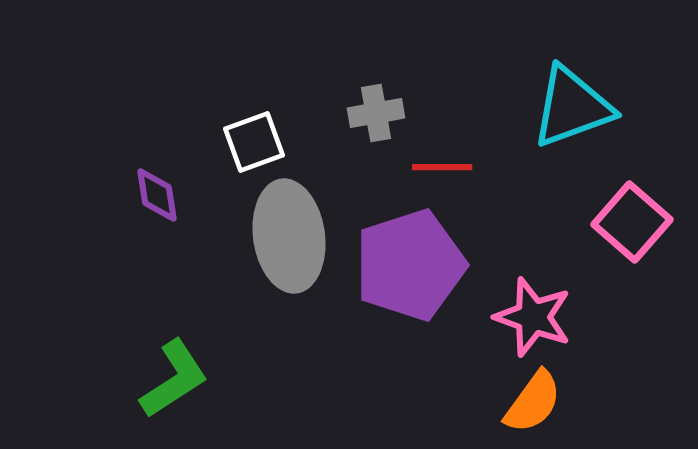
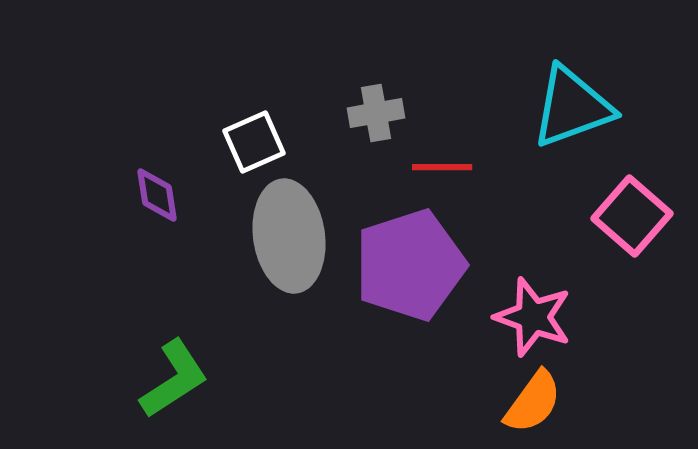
white square: rotated 4 degrees counterclockwise
pink square: moved 6 px up
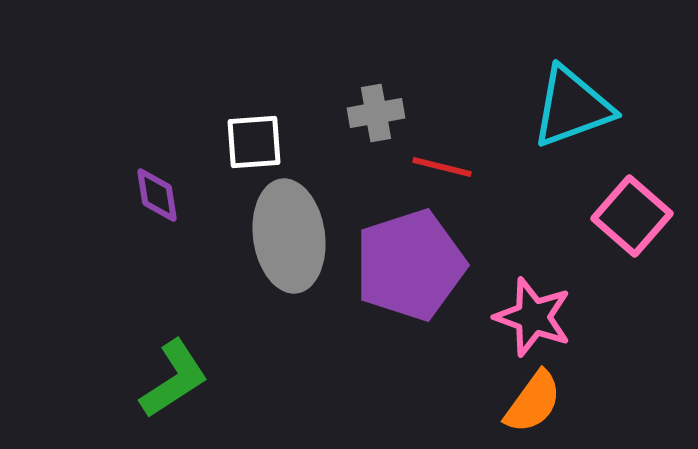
white square: rotated 20 degrees clockwise
red line: rotated 14 degrees clockwise
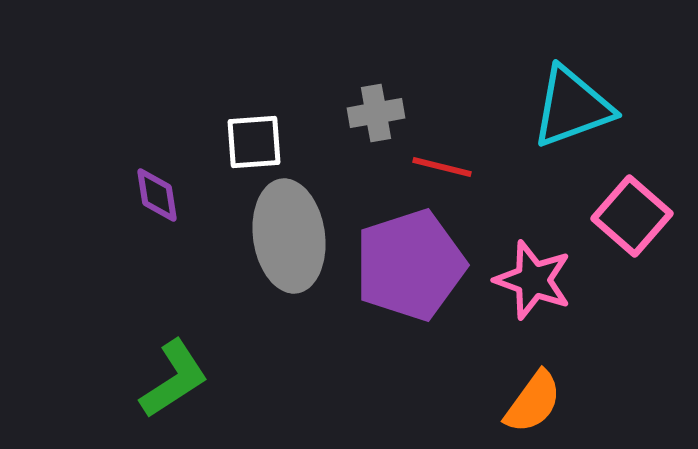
pink star: moved 37 px up
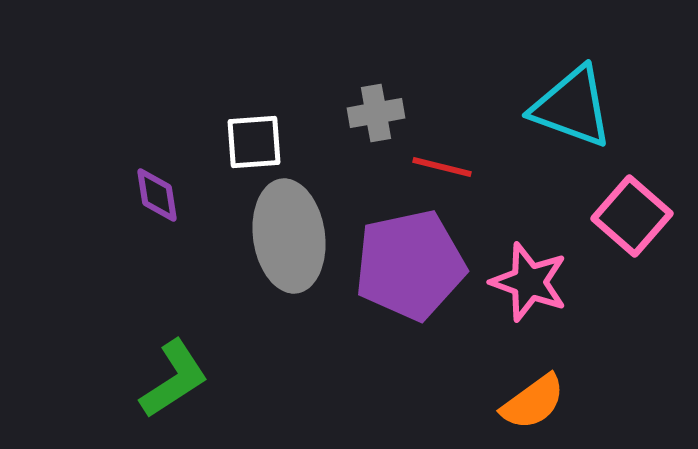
cyan triangle: rotated 40 degrees clockwise
purple pentagon: rotated 6 degrees clockwise
pink star: moved 4 px left, 2 px down
orange semicircle: rotated 18 degrees clockwise
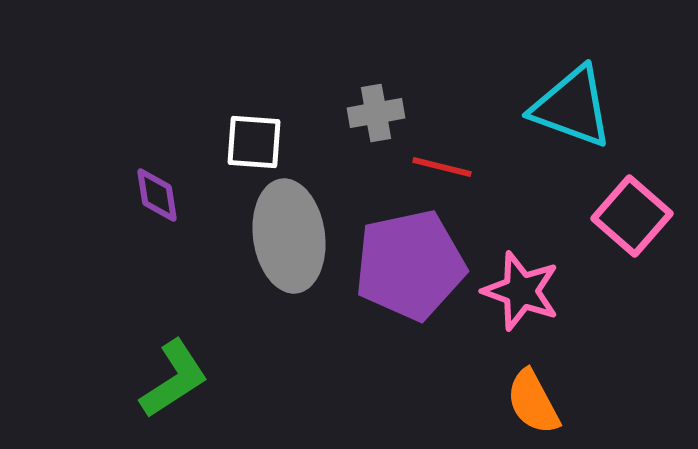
white square: rotated 8 degrees clockwise
pink star: moved 8 px left, 9 px down
orange semicircle: rotated 98 degrees clockwise
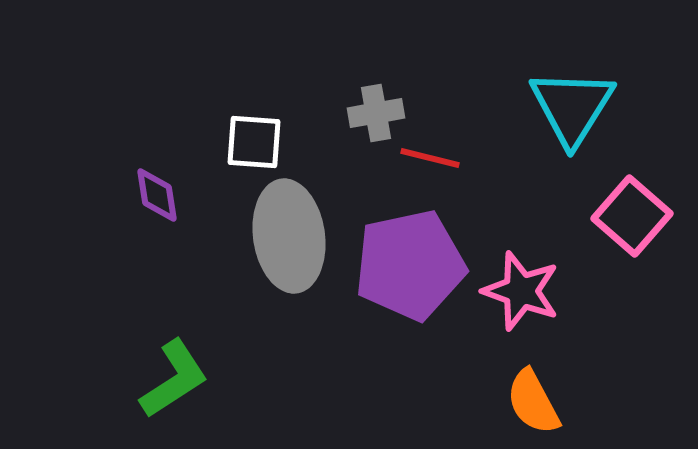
cyan triangle: rotated 42 degrees clockwise
red line: moved 12 px left, 9 px up
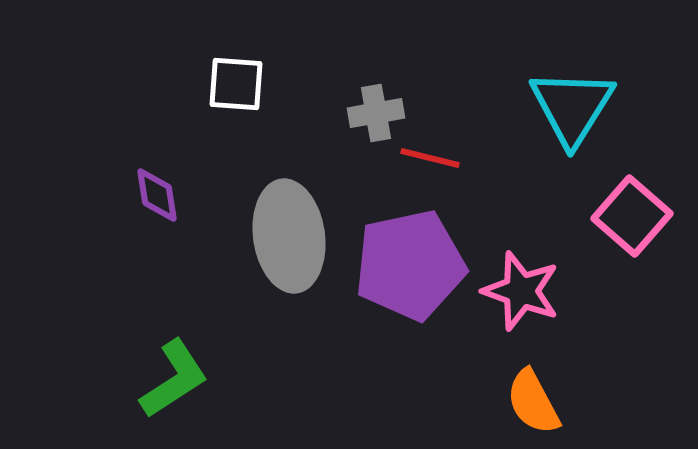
white square: moved 18 px left, 58 px up
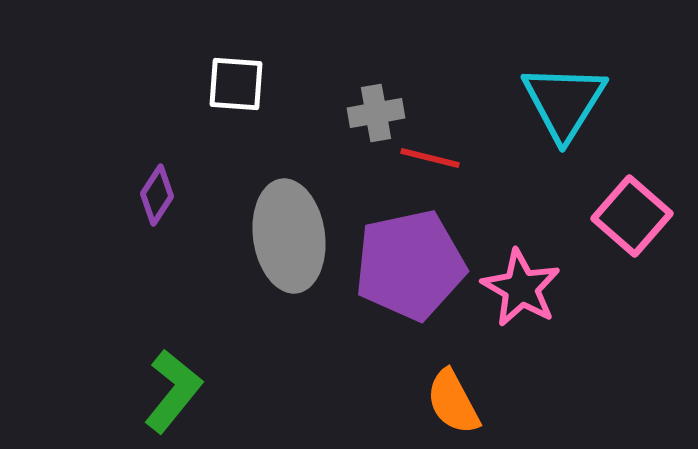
cyan triangle: moved 8 px left, 5 px up
purple diamond: rotated 42 degrees clockwise
pink star: moved 3 px up; rotated 10 degrees clockwise
green L-shape: moved 1 px left, 12 px down; rotated 18 degrees counterclockwise
orange semicircle: moved 80 px left
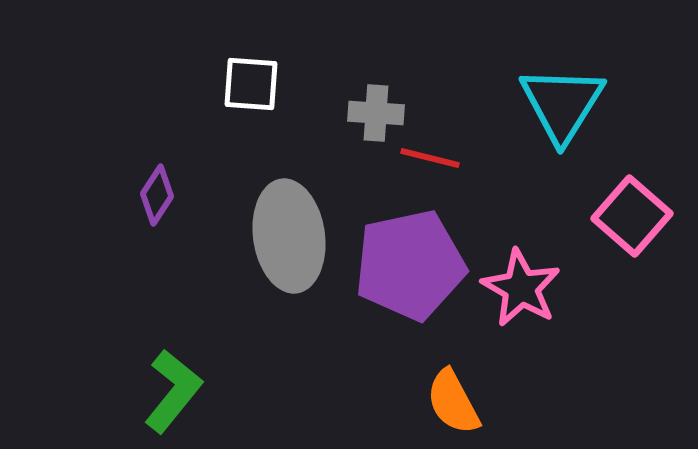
white square: moved 15 px right
cyan triangle: moved 2 px left, 2 px down
gray cross: rotated 14 degrees clockwise
